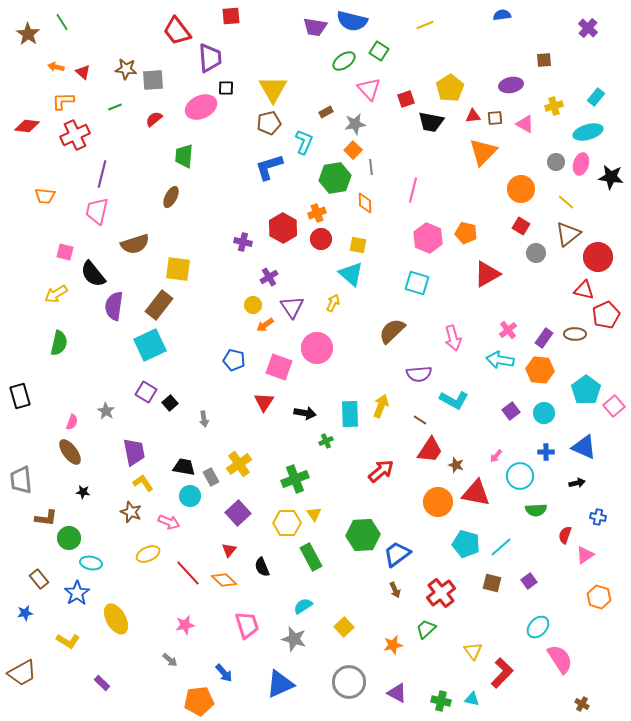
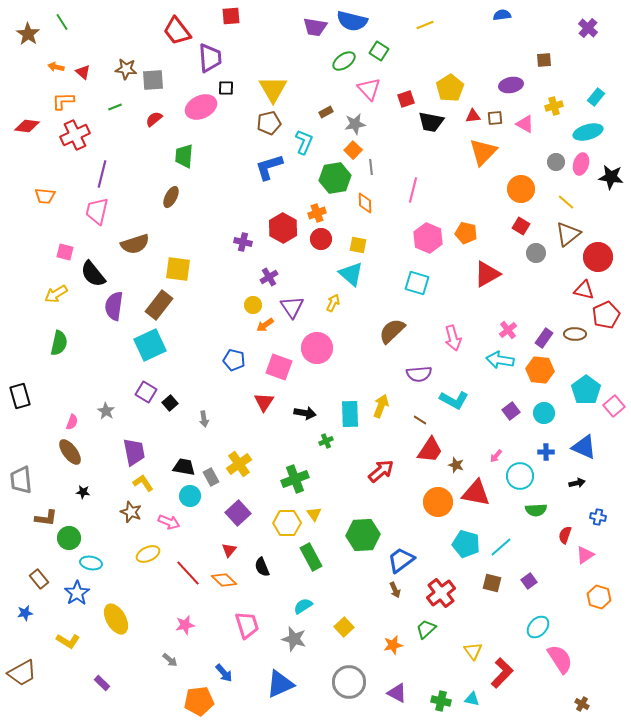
blue trapezoid at (397, 554): moved 4 px right, 6 px down
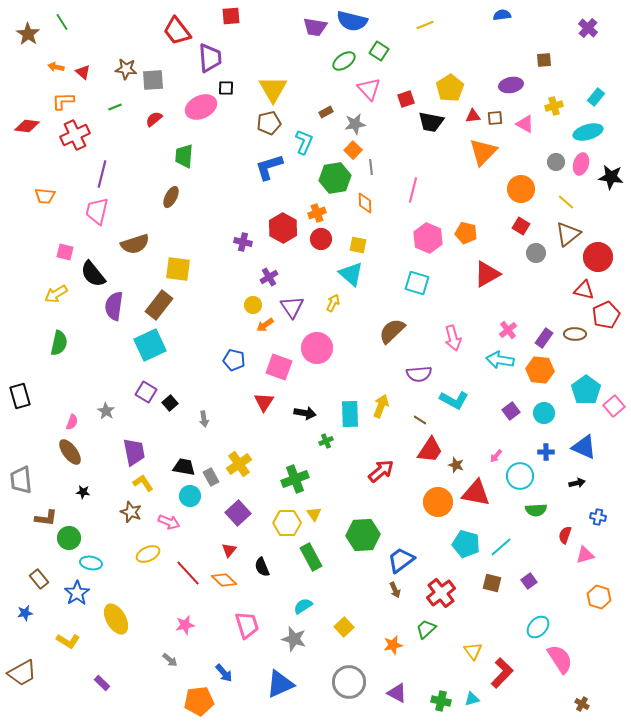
pink triangle at (585, 555): rotated 18 degrees clockwise
cyan triangle at (472, 699): rotated 28 degrees counterclockwise
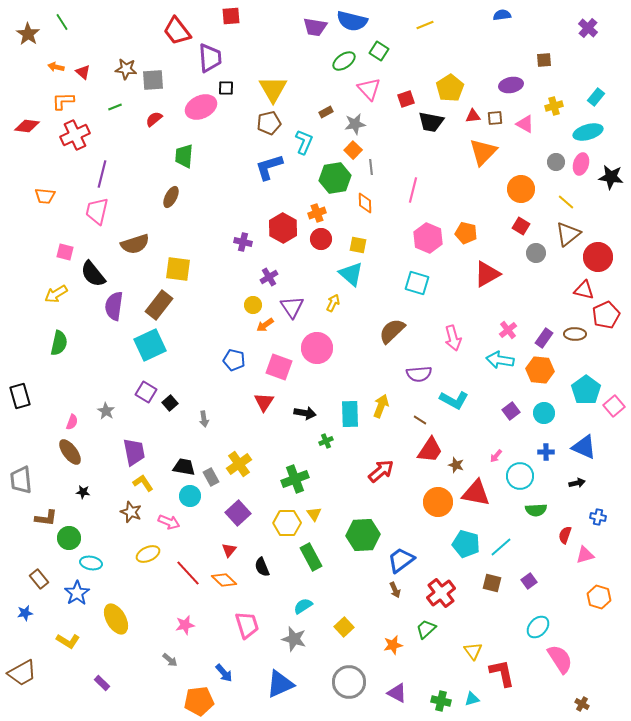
red L-shape at (502, 673): rotated 56 degrees counterclockwise
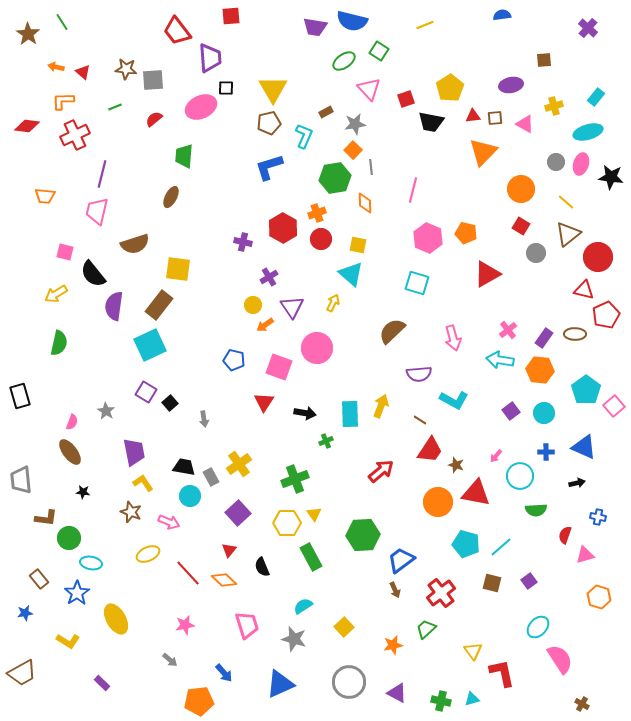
cyan L-shape at (304, 142): moved 6 px up
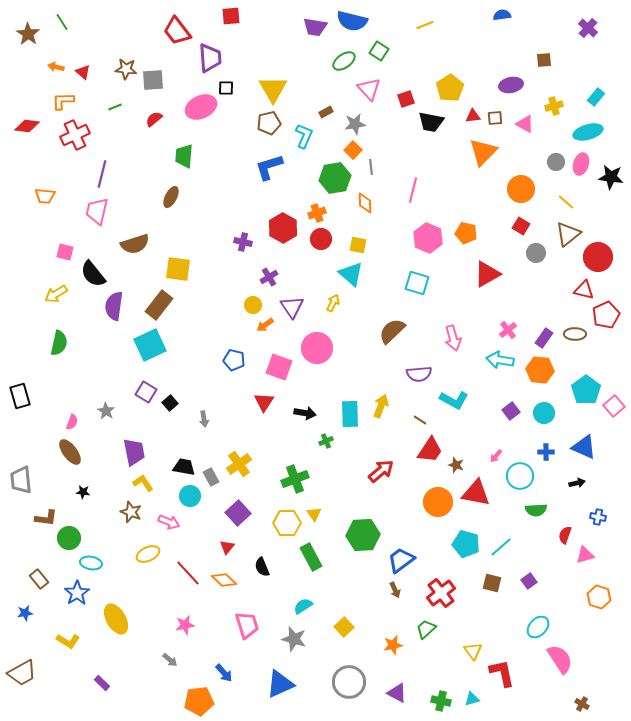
red triangle at (229, 550): moved 2 px left, 3 px up
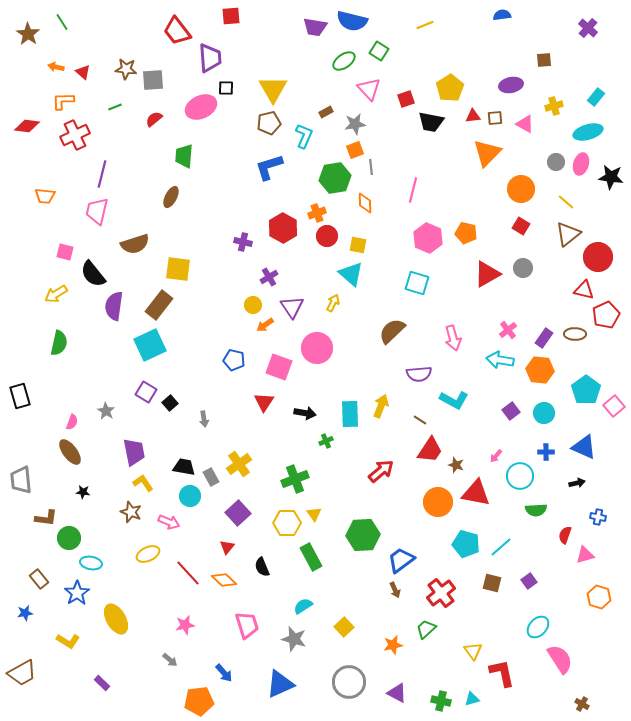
orange square at (353, 150): moved 2 px right; rotated 24 degrees clockwise
orange triangle at (483, 152): moved 4 px right, 1 px down
red circle at (321, 239): moved 6 px right, 3 px up
gray circle at (536, 253): moved 13 px left, 15 px down
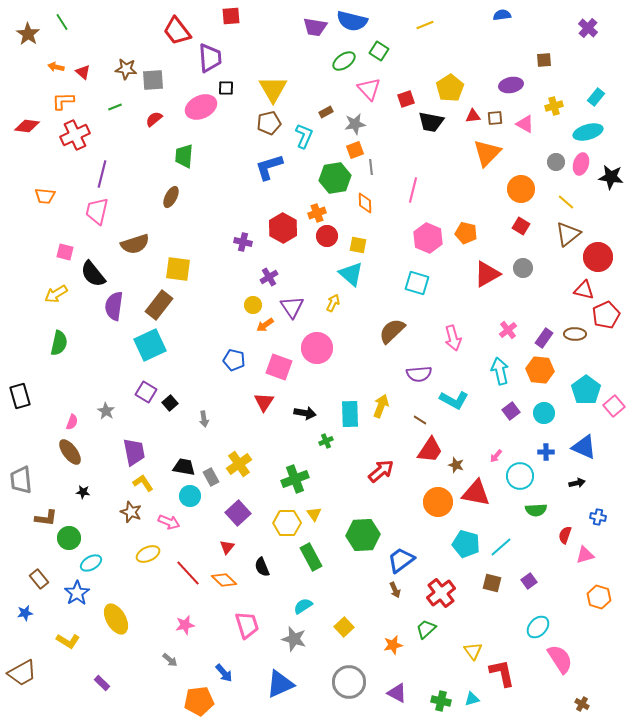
cyan arrow at (500, 360): moved 11 px down; rotated 68 degrees clockwise
cyan ellipse at (91, 563): rotated 40 degrees counterclockwise
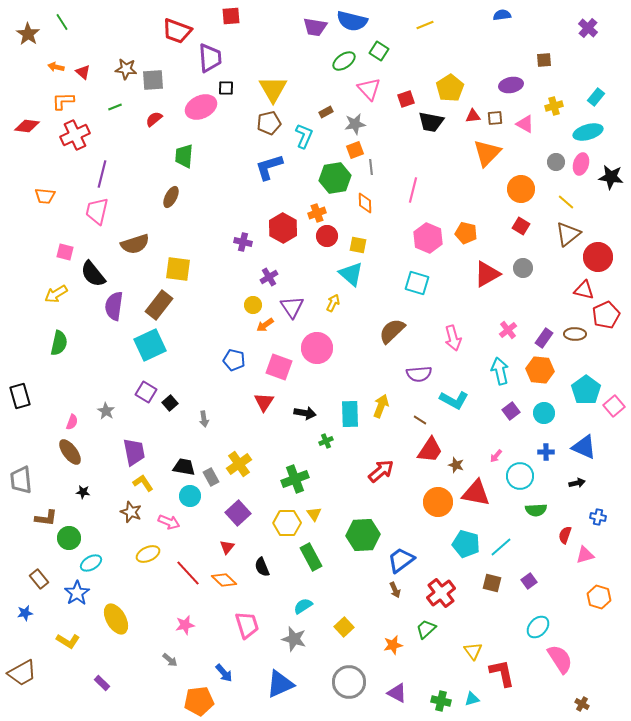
red trapezoid at (177, 31): rotated 32 degrees counterclockwise
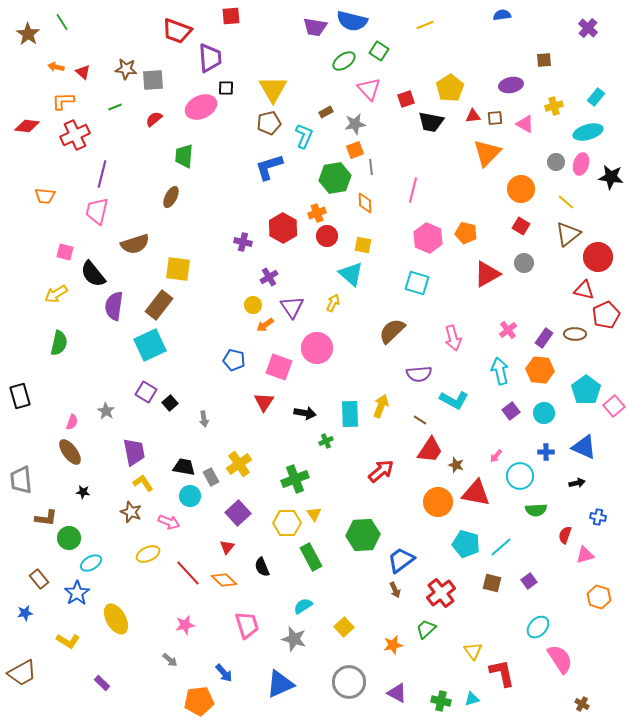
yellow square at (358, 245): moved 5 px right
gray circle at (523, 268): moved 1 px right, 5 px up
